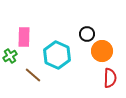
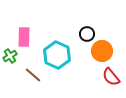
red semicircle: moved 1 px right, 1 px up; rotated 138 degrees clockwise
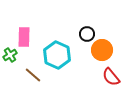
orange circle: moved 1 px up
green cross: moved 1 px up
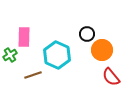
brown line: rotated 60 degrees counterclockwise
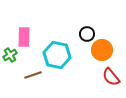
cyan hexagon: rotated 12 degrees counterclockwise
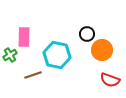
red semicircle: moved 1 px left, 3 px down; rotated 30 degrees counterclockwise
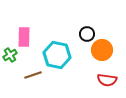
red semicircle: moved 3 px left; rotated 12 degrees counterclockwise
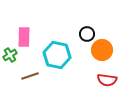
brown line: moved 3 px left, 1 px down
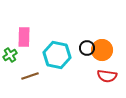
black circle: moved 14 px down
red semicircle: moved 4 px up
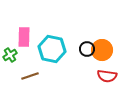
black circle: moved 1 px down
cyan hexagon: moved 5 px left, 6 px up
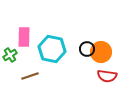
orange circle: moved 1 px left, 2 px down
